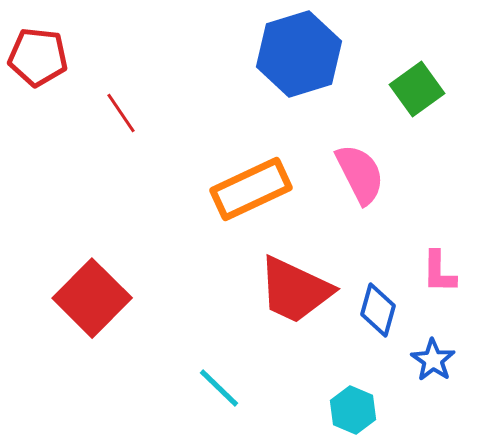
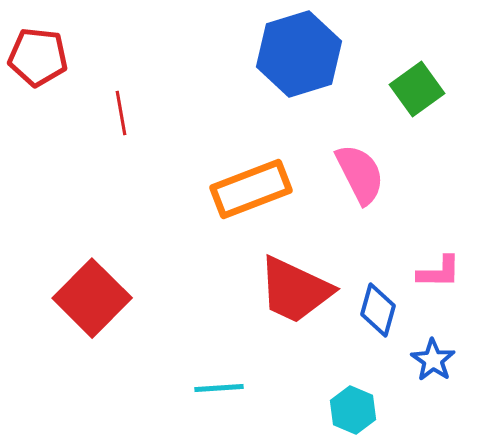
red line: rotated 24 degrees clockwise
orange rectangle: rotated 4 degrees clockwise
pink L-shape: rotated 90 degrees counterclockwise
cyan line: rotated 48 degrees counterclockwise
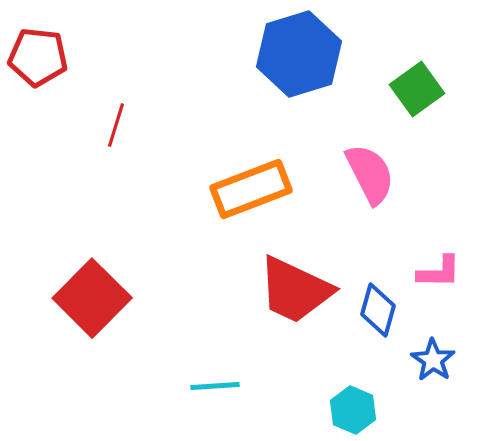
red line: moved 5 px left, 12 px down; rotated 27 degrees clockwise
pink semicircle: moved 10 px right
cyan line: moved 4 px left, 2 px up
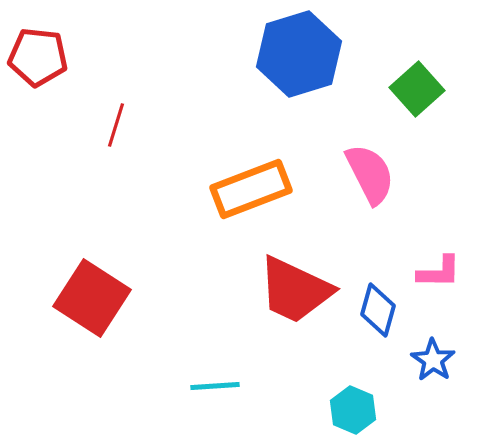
green square: rotated 6 degrees counterclockwise
red square: rotated 12 degrees counterclockwise
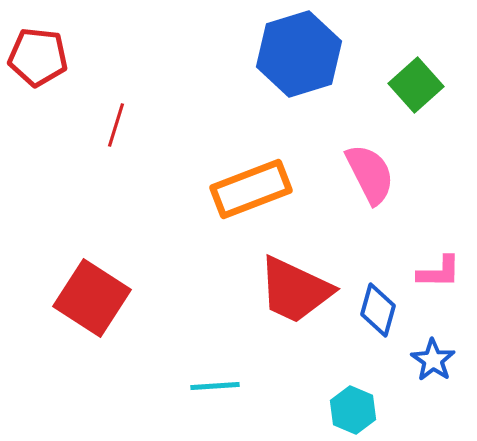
green square: moved 1 px left, 4 px up
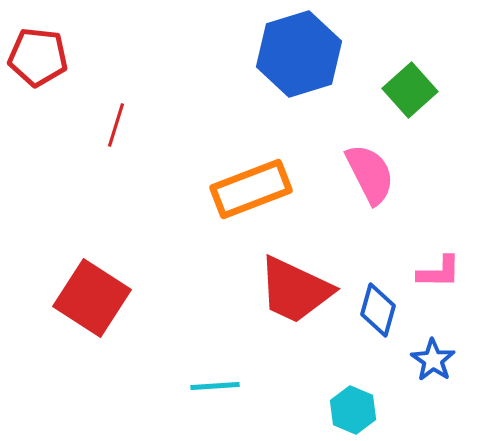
green square: moved 6 px left, 5 px down
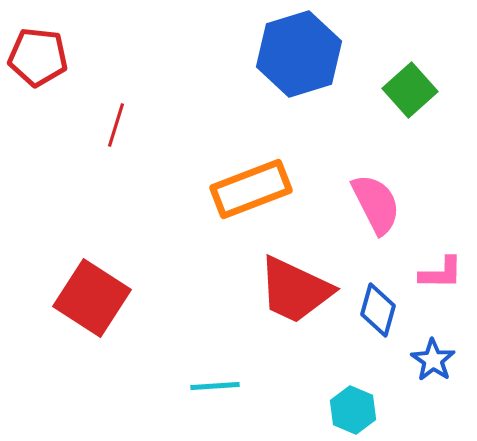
pink semicircle: moved 6 px right, 30 px down
pink L-shape: moved 2 px right, 1 px down
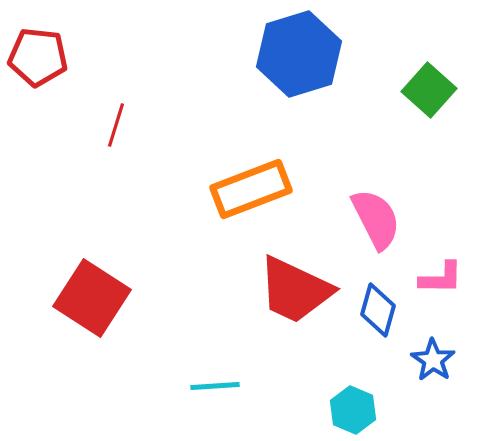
green square: moved 19 px right; rotated 6 degrees counterclockwise
pink semicircle: moved 15 px down
pink L-shape: moved 5 px down
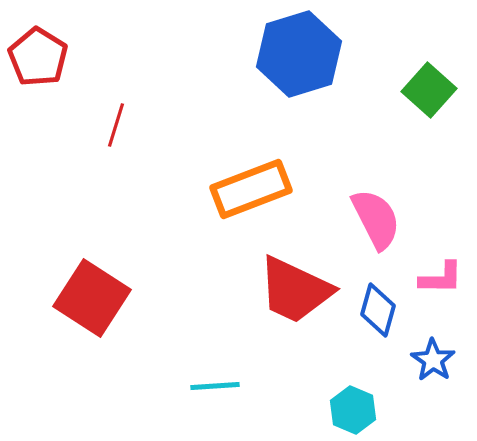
red pentagon: rotated 26 degrees clockwise
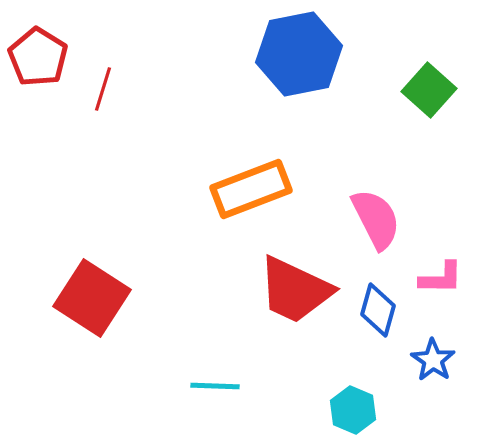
blue hexagon: rotated 6 degrees clockwise
red line: moved 13 px left, 36 px up
cyan line: rotated 6 degrees clockwise
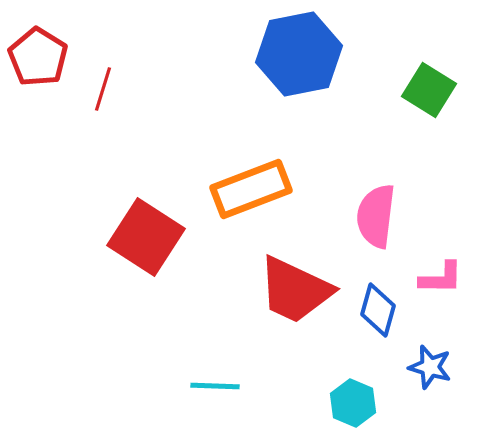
green square: rotated 10 degrees counterclockwise
pink semicircle: moved 3 px up; rotated 146 degrees counterclockwise
red square: moved 54 px right, 61 px up
blue star: moved 3 px left, 7 px down; rotated 18 degrees counterclockwise
cyan hexagon: moved 7 px up
